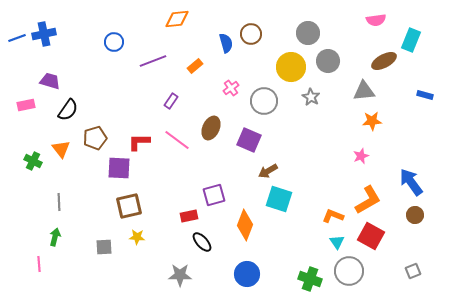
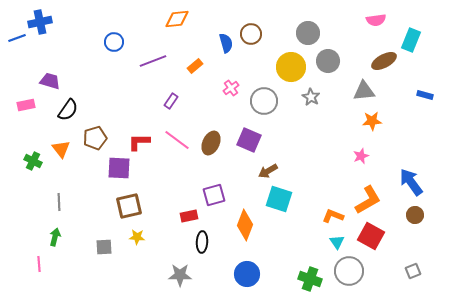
blue cross at (44, 34): moved 4 px left, 12 px up
brown ellipse at (211, 128): moved 15 px down
black ellipse at (202, 242): rotated 45 degrees clockwise
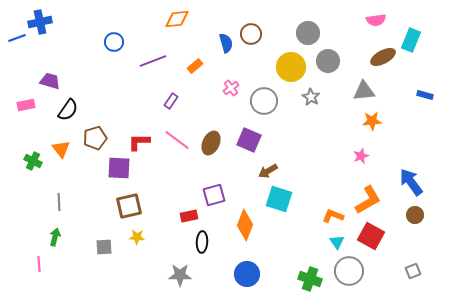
brown ellipse at (384, 61): moved 1 px left, 4 px up
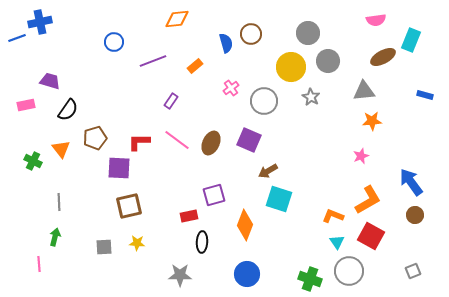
yellow star at (137, 237): moved 6 px down
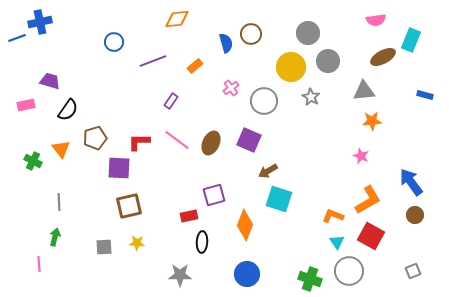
pink star at (361, 156): rotated 28 degrees counterclockwise
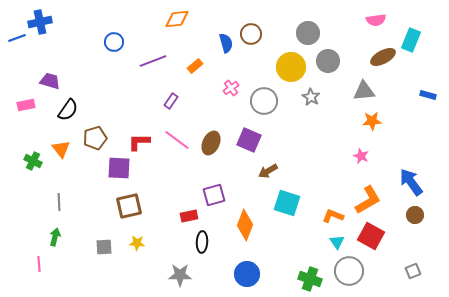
blue rectangle at (425, 95): moved 3 px right
cyan square at (279, 199): moved 8 px right, 4 px down
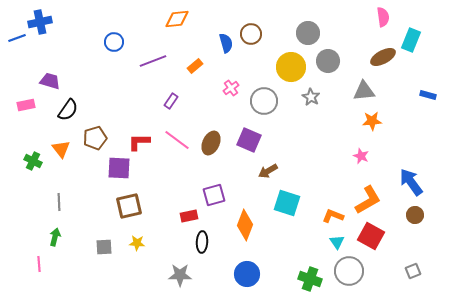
pink semicircle at (376, 20): moved 7 px right, 3 px up; rotated 90 degrees counterclockwise
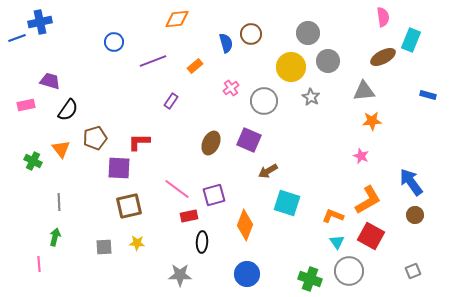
pink line at (177, 140): moved 49 px down
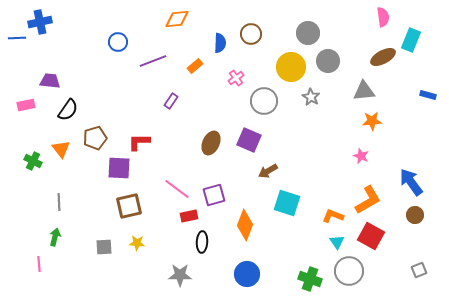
blue line at (17, 38): rotated 18 degrees clockwise
blue circle at (114, 42): moved 4 px right
blue semicircle at (226, 43): moved 6 px left; rotated 18 degrees clockwise
purple trapezoid at (50, 81): rotated 10 degrees counterclockwise
pink cross at (231, 88): moved 5 px right, 10 px up
gray square at (413, 271): moved 6 px right, 1 px up
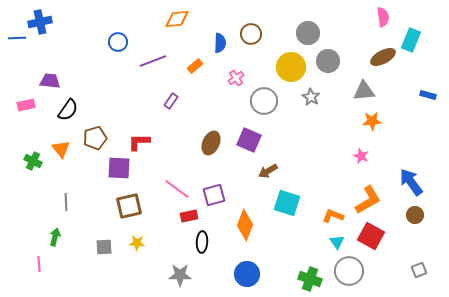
gray line at (59, 202): moved 7 px right
